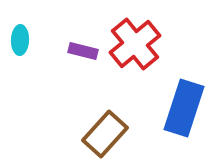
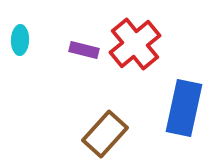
purple rectangle: moved 1 px right, 1 px up
blue rectangle: rotated 6 degrees counterclockwise
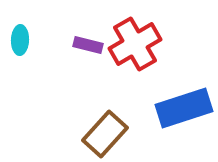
red cross: rotated 9 degrees clockwise
purple rectangle: moved 4 px right, 5 px up
blue rectangle: rotated 60 degrees clockwise
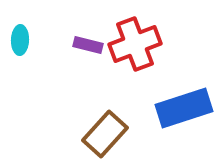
red cross: rotated 9 degrees clockwise
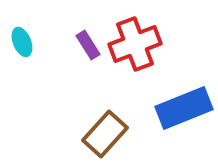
cyan ellipse: moved 2 px right, 2 px down; rotated 24 degrees counterclockwise
purple rectangle: rotated 44 degrees clockwise
blue rectangle: rotated 4 degrees counterclockwise
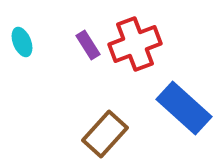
blue rectangle: rotated 64 degrees clockwise
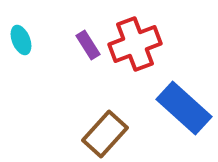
cyan ellipse: moved 1 px left, 2 px up
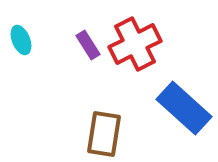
red cross: rotated 6 degrees counterclockwise
brown rectangle: moved 1 px left; rotated 33 degrees counterclockwise
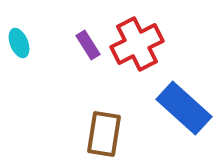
cyan ellipse: moved 2 px left, 3 px down
red cross: moved 2 px right
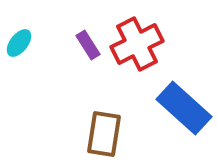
cyan ellipse: rotated 60 degrees clockwise
